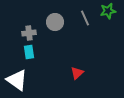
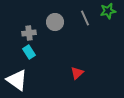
cyan rectangle: rotated 24 degrees counterclockwise
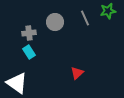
white triangle: moved 3 px down
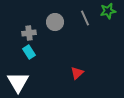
white triangle: moved 1 px right, 1 px up; rotated 25 degrees clockwise
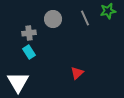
gray circle: moved 2 px left, 3 px up
